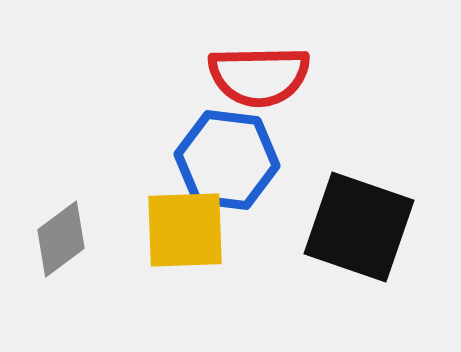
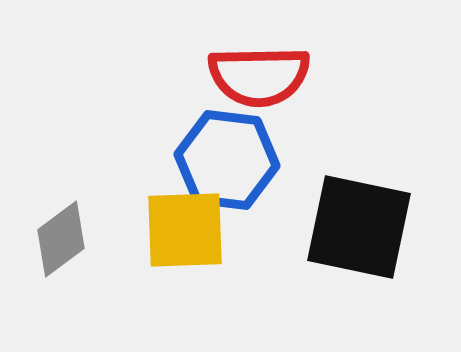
black square: rotated 7 degrees counterclockwise
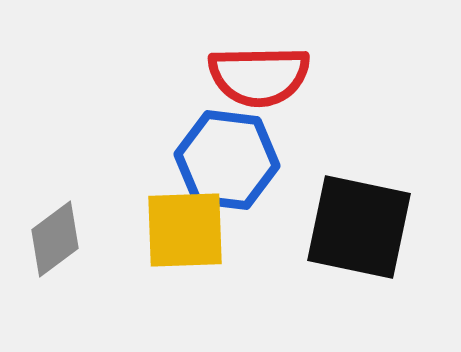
gray diamond: moved 6 px left
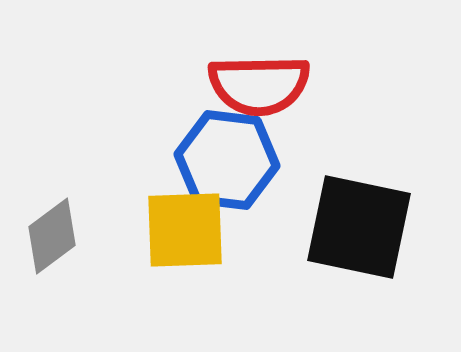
red semicircle: moved 9 px down
gray diamond: moved 3 px left, 3 px up
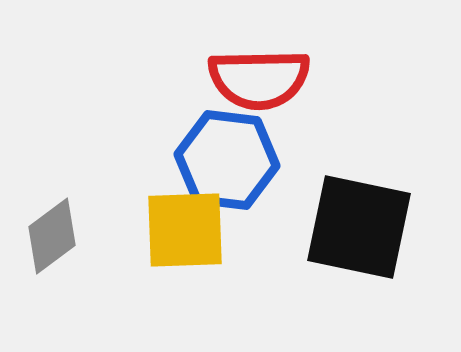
red semicircle: moved 6 px up
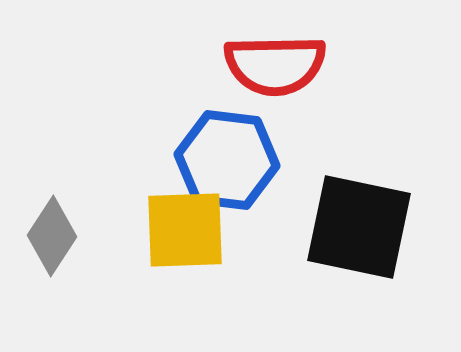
red semicircle: moved 16 px right, 14 px up
gray diamond: rotated 20 degrees counterclockwise
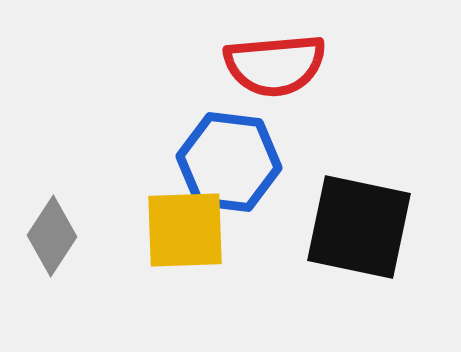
red semicircle: rotated 4 degrees counterclockwise
blue hexagon: moved 2 px right, 2 px down
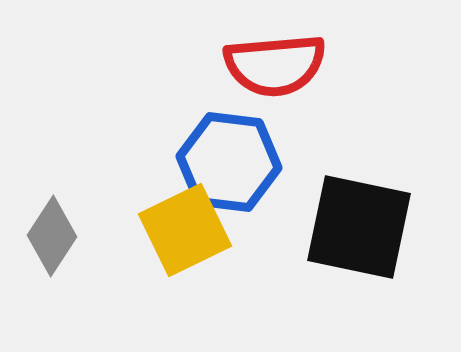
yellow square: rotated 24 degrees counterclockwise
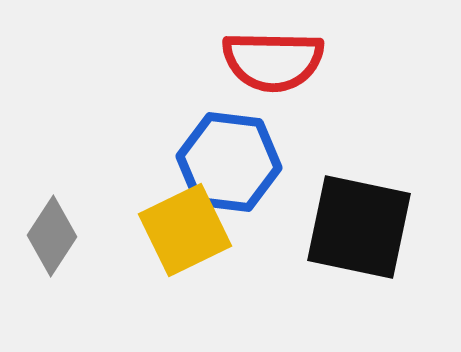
red semicircle: moved 2 px left, 4 px up; rotated 6 degrees clockwise
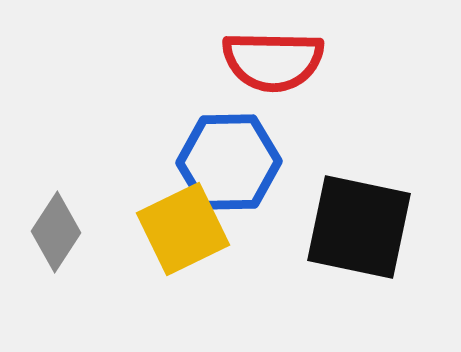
blue hexagon: rotated 8 degrees counterclockwise
yellow square: moved 2 px left, 1 px up
gray diamond: moved 4 px right, 4 px up
